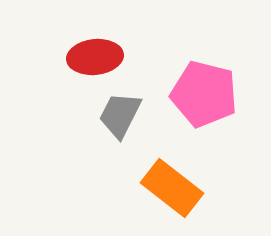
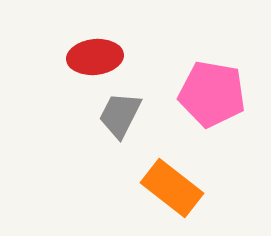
pink pentagon: moved 8 px right; rotated 4 degrees counterclockwise
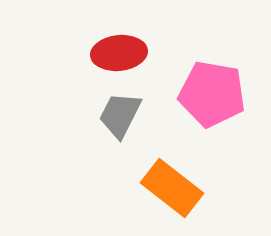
red ellipse: moved 24 px right, 4 px up
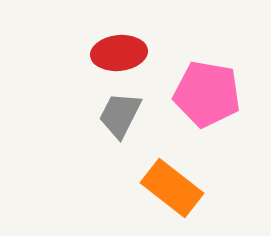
pink pentagon: moved 5 px left
